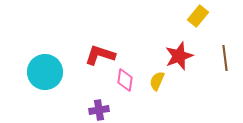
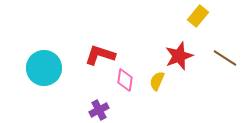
brown line: rotated 50 degrees counterclockwise
cyan circle: moved 1 px left, 4 px up
purple cross: rotated 18 degrees counterclockwise
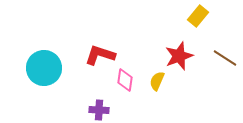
purple cross: rotated 30 degrees clockwise
